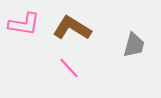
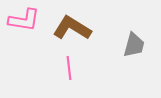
pink L-shape: moved 4 px up
pink line: rotated 35 degrees clockwise
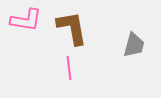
pink L-shape: moved 2 px right
brown L-shape: rotated 48 degrees clockwise
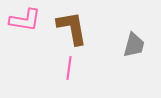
pink L-shape: moved 1 px left
pink line: rotated 15 degrees clockwise
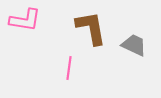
brown L-shape: moved 19 px right
gray trapezoid: rotated 80 degrees counterclockwise
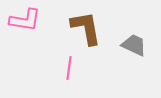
brown L-shape: moved 5 px left
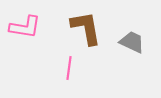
pink L-shape: moved 7 px down
gray trapezoid: moved 2 px left, 3 px up
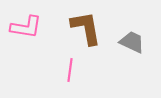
pink L-shape: moved 1 px right
pink line: moved 1 px right, 2 px down
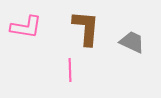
brown L-shape: rotated 15 degrees clockwise
pink line: rotated 10 degrees counterclockwise
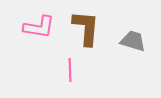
pink L-shape: moved 13 px right
gray trapezoid: moved 1 px right, 1 px up; rotated 8 degrees counterclockwise
